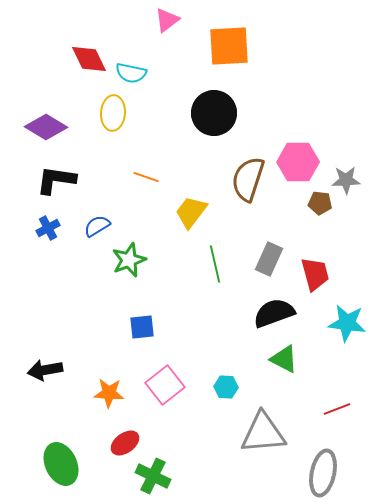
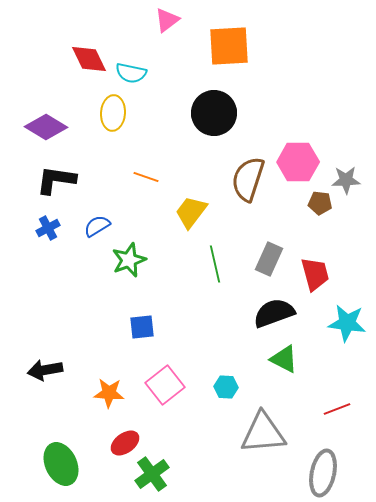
green cross: moved 1 px left, 2 px up; rotated 28 degrees clockwise
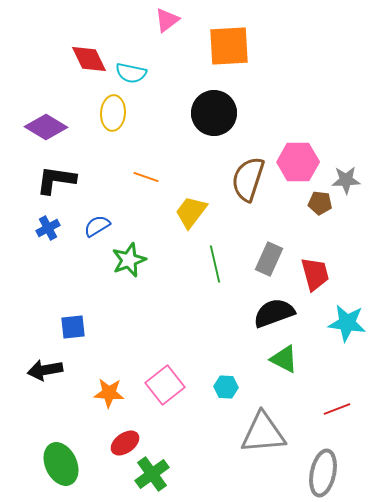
blue square: moved 69 px left
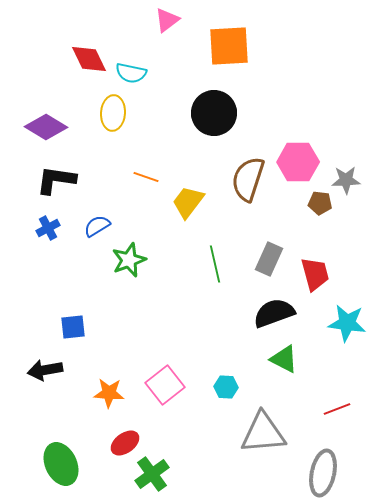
yellow trapezoid: moved 3 px left, 10 px up
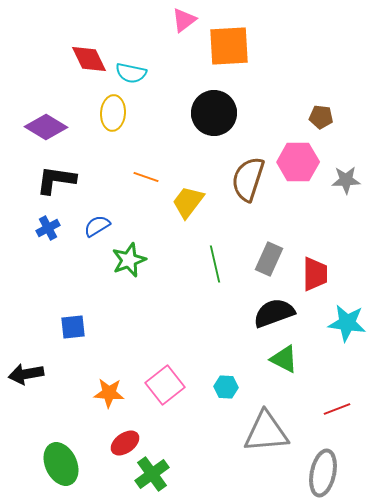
pink triangle: moved 17 px right
brown pentagon: moved 1 px right, 86 px up
red trapezoid: rotated 15 degrees clockwise
black arrow: moved 19 px left, 4 px down
gray triangle: moved 3 px right, 1 px up
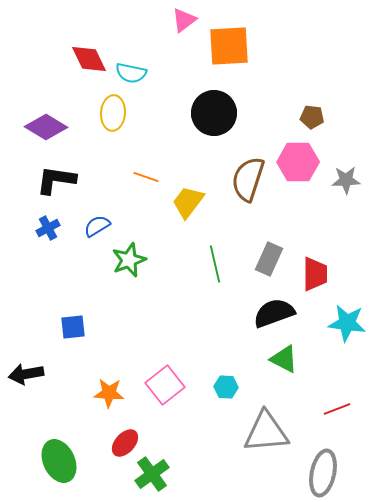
brown pentagon: moved 9 px left
red ellipse: rotated 12 degrees counterclockwise
green ellipse: moved 2 px left, 3 px up
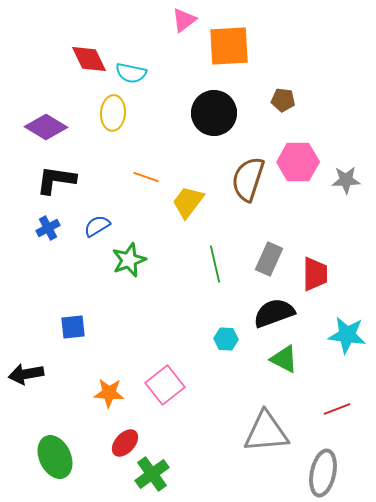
brown pentagon: moved 29 px left, 17 px up
cyan star: moved 12 px down
cyan hexagon: moved 48 px up
green ellipse: moved 4 px left, 4 px up
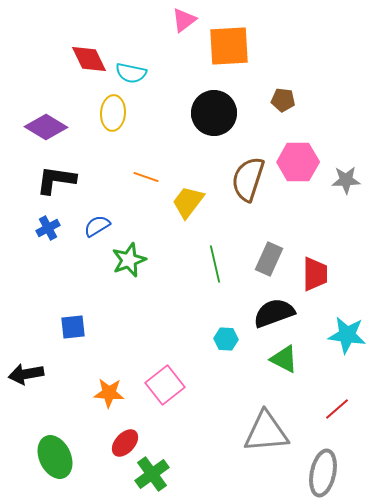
red line: rotated 20 degrees counterclockwise
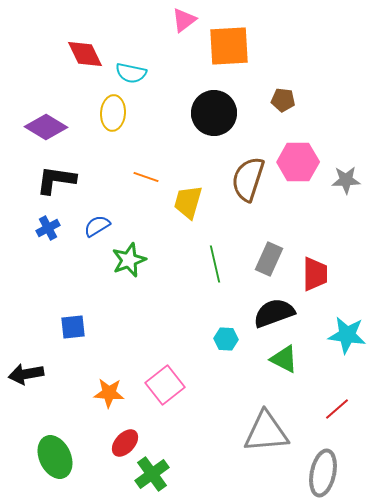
red diamond: moved 4 px left, 5 px up
yellow trapezoid: rotated 21 degrees counterclockwise
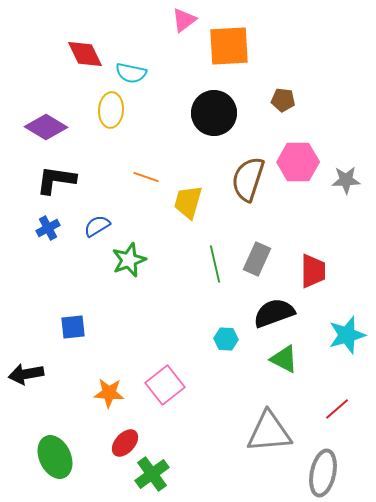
yellow ellipse: moved 2 px left, 3 px up
gray rectangle: moved 12 px left
red trapezoid: moved 2 px left, 3 px up
cyan star: rotated 24 degrees counterclockwise
gray triangle: moved 3 px right
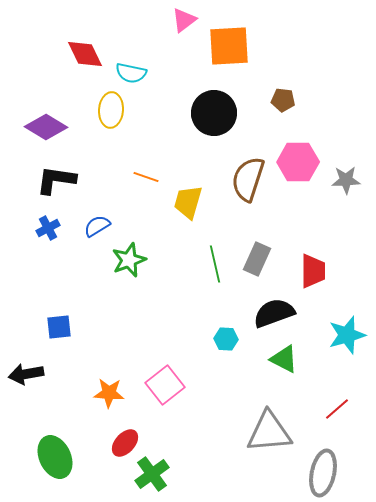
blue square: moved 14 px left
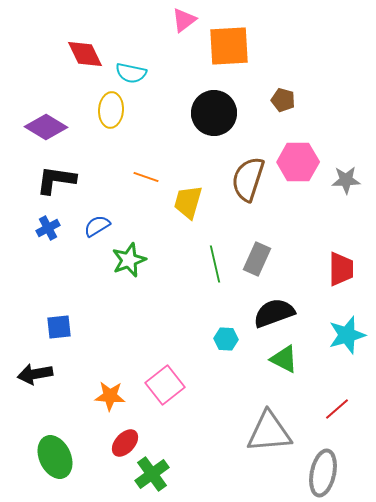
brown pentagon: rotated 10 degrees clockwise
red trapezoid: moved 28 px right, 2 px up
black arrow: moved 9 px right
orange star: moved 1 px right, 3 px down
